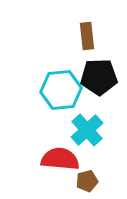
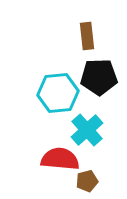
cyan hexagon: moved 3 px left, 3 px down
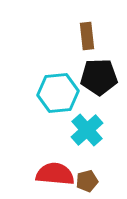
red semicircle: moved 5 px left, 15 px down
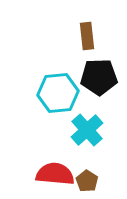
brown pentagon: rotated 25 degrees counterclockwise
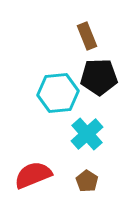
brown rectangle: rotated 16 degrees counterclockwise
cyan cross: moved 4 px down
red semicircle: moved 22 px left, 1 px down; rotated 27 degrees counterclockwise
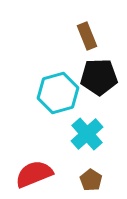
cyan hexagon: rotated 9 degrees counterclockwise
red semicircle: moved 1 px right, 1 px up
brown pentagon: moved 4 px right, 1 px up
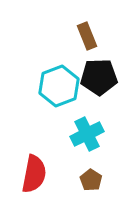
cyan hexagon: moved 1 px right, 7 px up; rotated 6 degrees counterclockwise
cyan cross: rotated 16 degrees clockwise
red semicircle: rotated 123 degrees clockwise
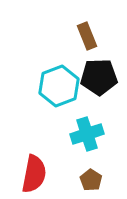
cyan cross: rotated 8 degrees clockwise
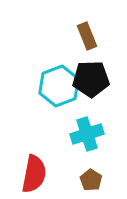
black pentagon: moved 8 px left, 2 px down
